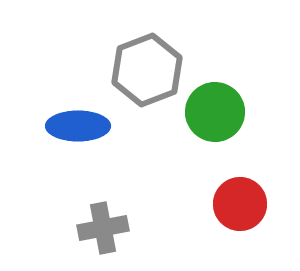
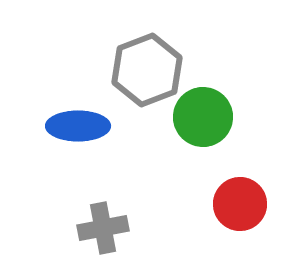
green circle: moved 12 px left, 5 px down
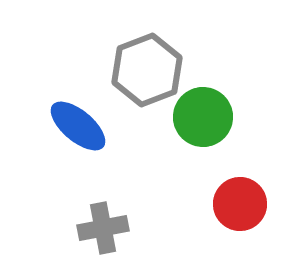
blue ellipse: rotated 40 degrees clockwise
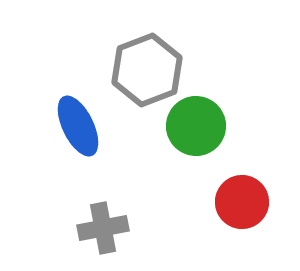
green circle: moved 7 px left, 9 px down
blue ellipse: rotated 24 degrees clockwise
red circle: moved 2 px right, 2 px up
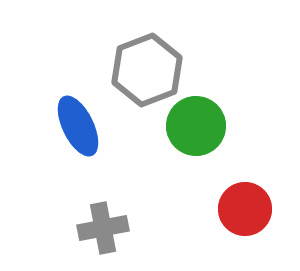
red circle: moved 3 px right, 7 px down
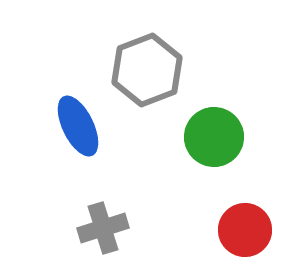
green circle: moved 18 px right, 11 px down
red circle: moved 21 px down
gray cross: rotated 6 degrees counterclockwise
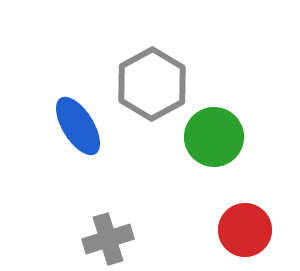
gray hexagon: moved 5 px right, 14 px down; rotated 8 degrees counterclockwise
blue ellipse: rotated 6 degrees counterclockwise
gray cross: moved 5 px right, 11 px down
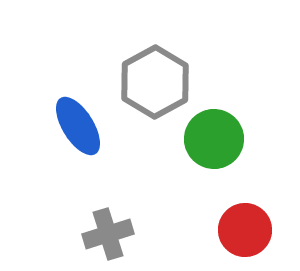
gray hexagon: moved 3 px right, 2 px up
green circle: moved 2 px down
gray cross: moved 5 px up
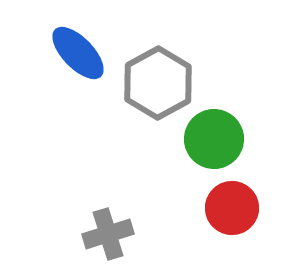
gray hexagon: moved 3 px right, 1 px down
blue ellipse: moved 73 px up; rotated 12 degrees counterclockwise
red circle: moved 13 px left, 22 px up
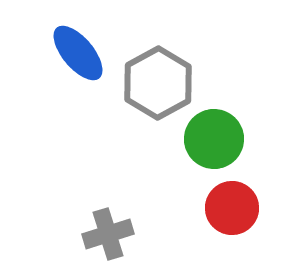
blue ellipse: rotated 4 degrees clockwise
